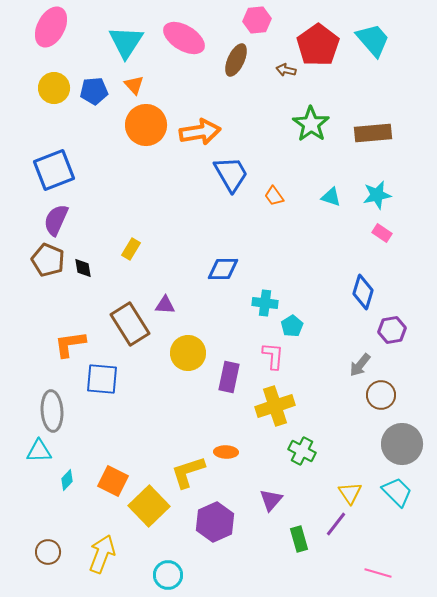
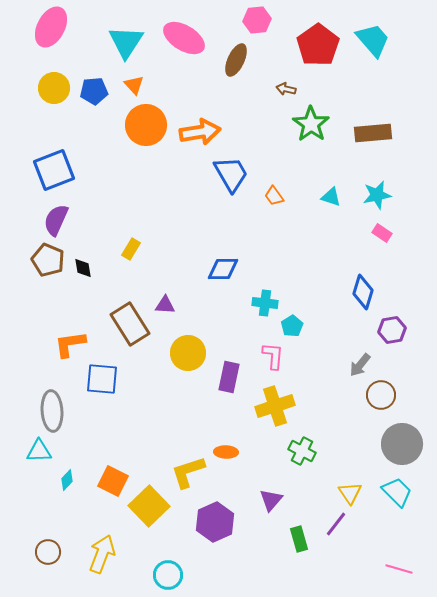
brown arrow at (286, 70): moved 19 px down
pink line at (378, 573): moved 21 px right, 4 px up
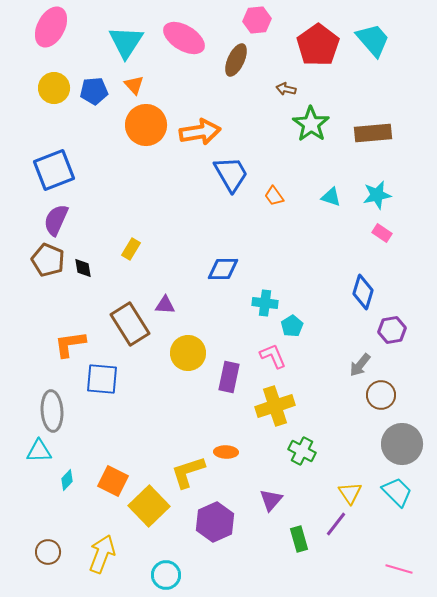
pink L-shape at (273, 356): rotated 28 degrees counterclockwise
cyan circle at (168, 575): moved 2 px left
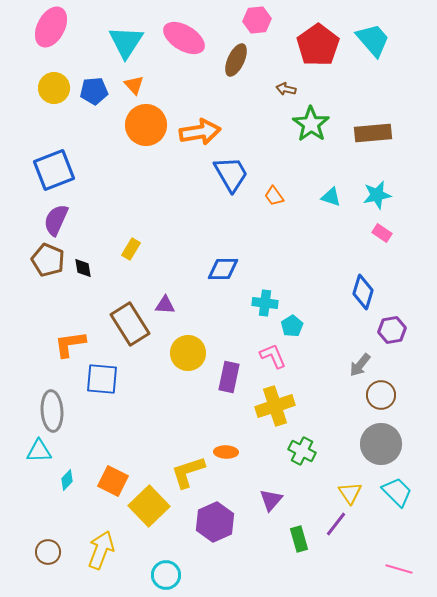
gray circle at (402, 444): moved 21 px left
yellow arrow at (102, 554): moved 1 px left, 4 px up
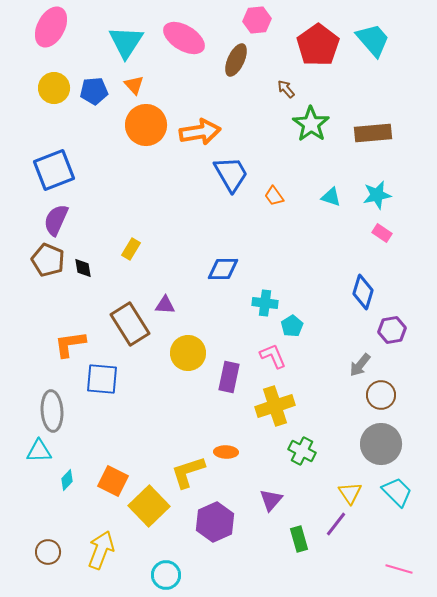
brown arrow at (286, 89): rotated 36 degrees clockwise
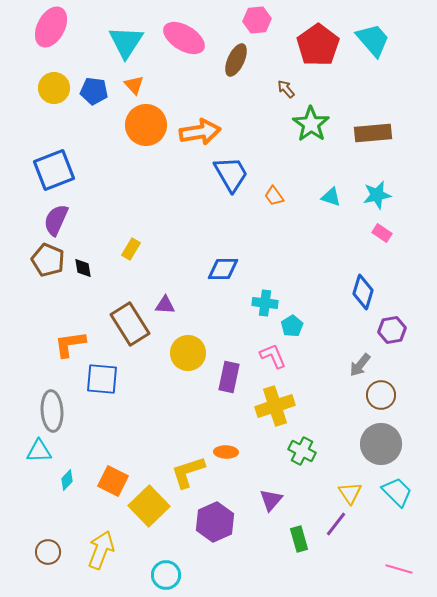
blue pentagon at (94, 91): rotated 12 degrees clockwise
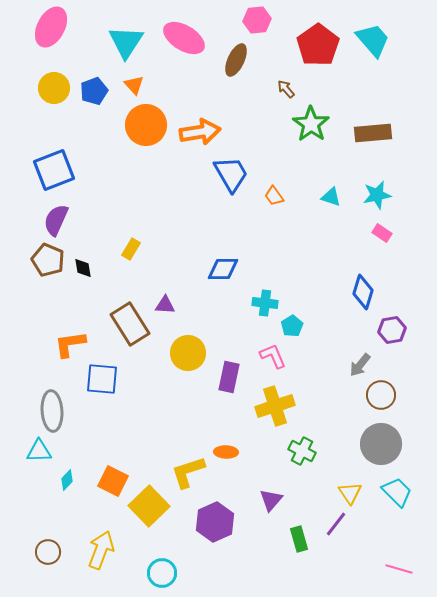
blue pentagon at (94, 91): rotated 28 degrees counterclockwise
cyan circle at (166, 575): moved 4 px left, 2 px up
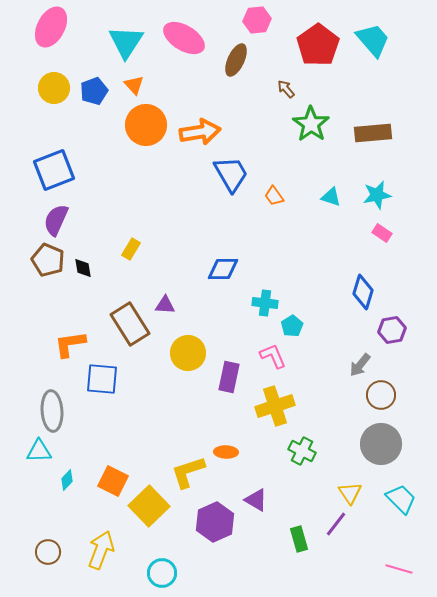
cyan trapezoid at (397, 492): moved 4 px right, 7 px down
purple triangle at (271, 500): moved 15 px left; rotated 40 degrees counterclockwise
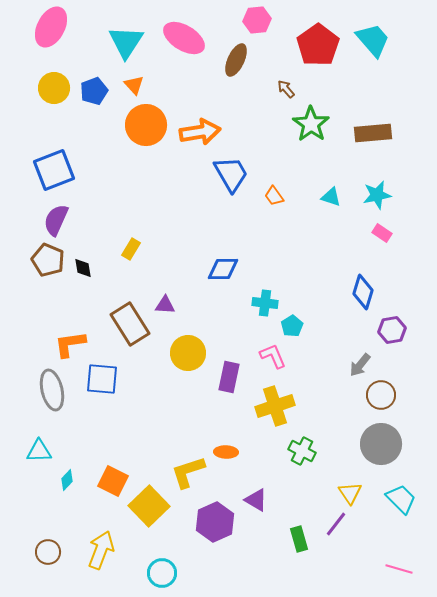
gray ellipse at (52, 411): moved 21 px up; rotated 9 degrees counterclockwise
